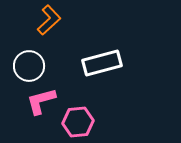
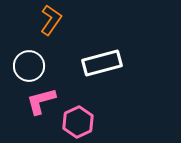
orange L-shape: moved 2 px right; rotated 12 degrees counterclockwise
pink hexagon: rotated 20 degrees counterclockwise
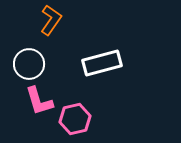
white circle: moved 2 px up
pink L-shape: moved 2 px left; rotated 92 degrees counterclockwise
pink hexagon: moved 3 px left, 3 px up; rotated 12 degrees clockwise
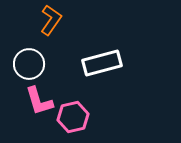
pink hexagon: moved 2 px left, 2 px up
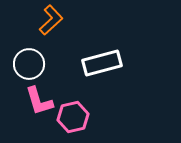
orange L-shape: rotated 12 degrees clockwise
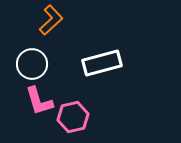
white circle: moved 3 px right
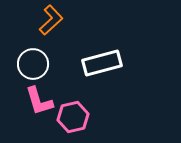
white circle: moved 1 px right
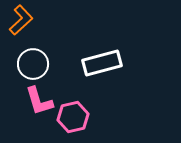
orange L-shape: moved 30 px left
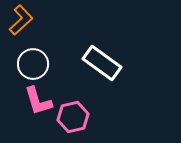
white rectangle: rotated 51 degrees clockwise
pink L-shape: moved 1 px left
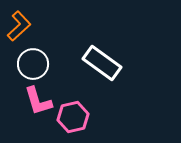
orange L-shape: moved 2 px left, 6 px down
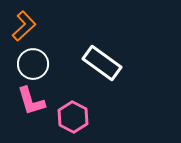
orange L-shape: moved 5 px right
pink L-shape: moved 7 px left
pink hexagon: rotated 20 degrees counterclockwise
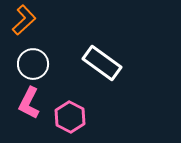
orange L-shape: moved 6 px up
pink L-shape: moved 2 px left, 2 px down; rotated 44 degrees clockwise
pink hexagon: moved 3 px left
